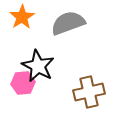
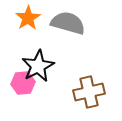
orange star: moved 6 px right, 1 px down
gray semicircle: rotated 36 degrees clockwise
black star: rotated 16 degrees clockwise
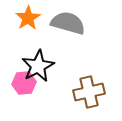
pink hexagon: moved 1 px right
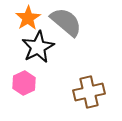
gray semicircle: moved 2 px left, 1 px up; rotated 24 degrees clockwise
black star: moved 19 px up
pink hexagon: rotated 20 degrees counterclockwise
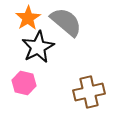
pink hexagon: rotated 20 degrees counterclockwise
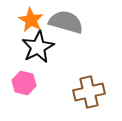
orange star: moved 3 px right, 2 px down; rotated 10 degrees counterclockwise
gray semicircle: rotated 24 degrees counterclockwise
